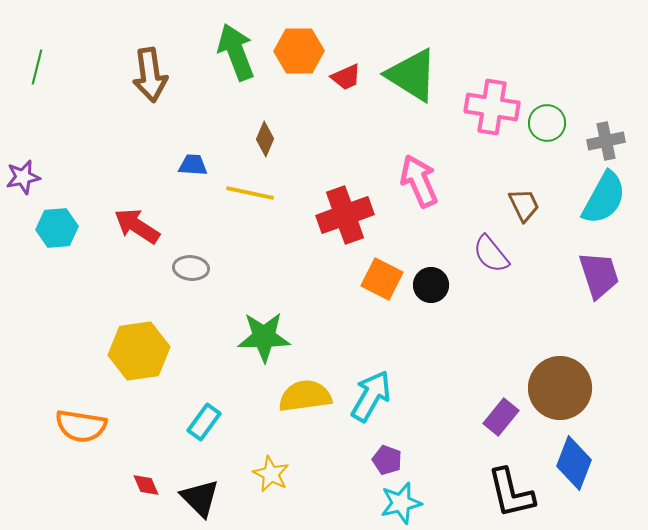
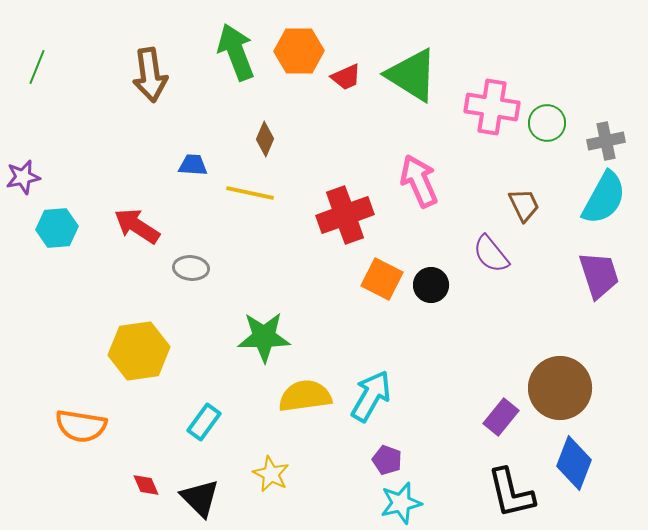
green line: rotated 8 degrees clockwise
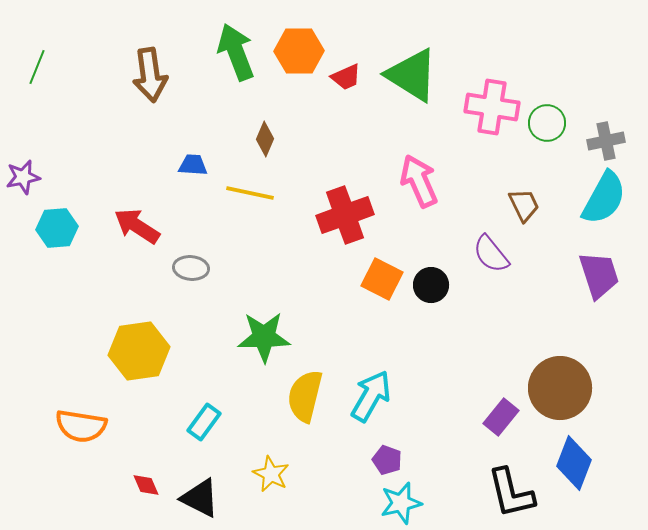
yellow semicircle: rotated 68 degrees counterclockwise
black triangle: rotated 18 degrees counterclockwise
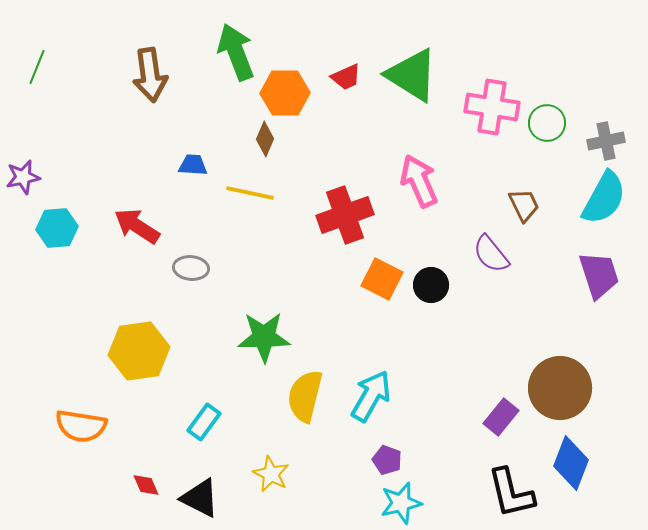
orange hexagon: moved 14 px left, 42 px down
blue diamond: moved 3 px left
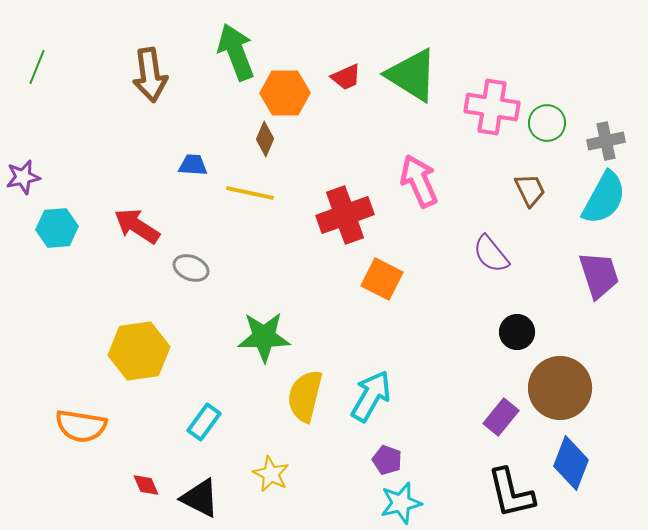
brown trapezoid: moved 6 px right, 15 px up
gray ellipse: rotated 16 degrees clockwise
black circle: moved 86 px right, 47 px down
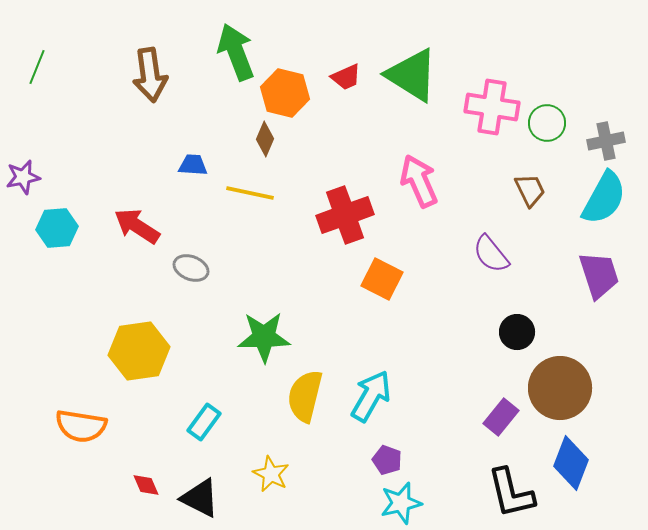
orange hexagon: rotated 15 degrees clockwise
